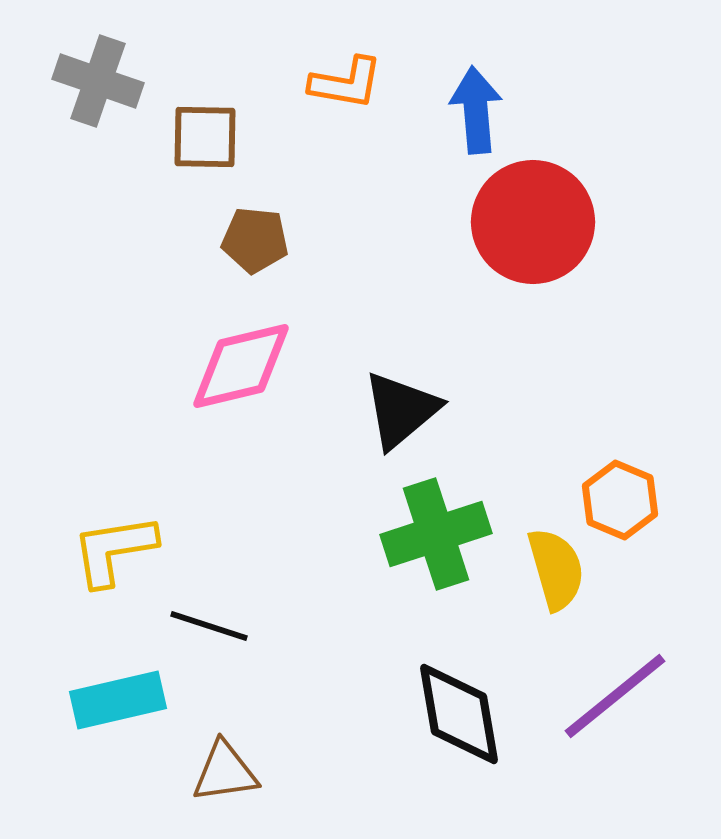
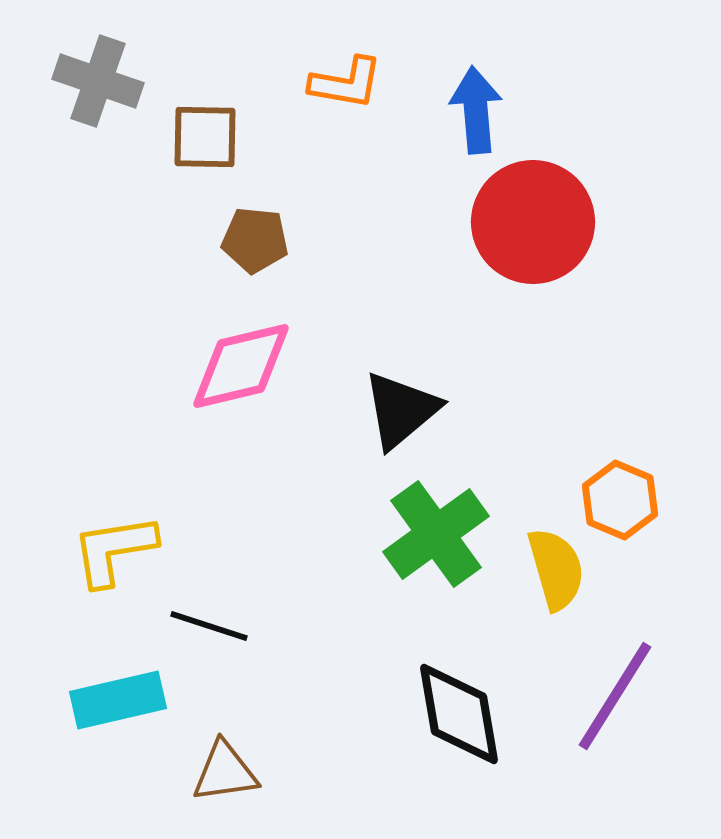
green cross: rotated 18 degrees counterclockwise
purple line: rotated 19 degrees counterclockwise
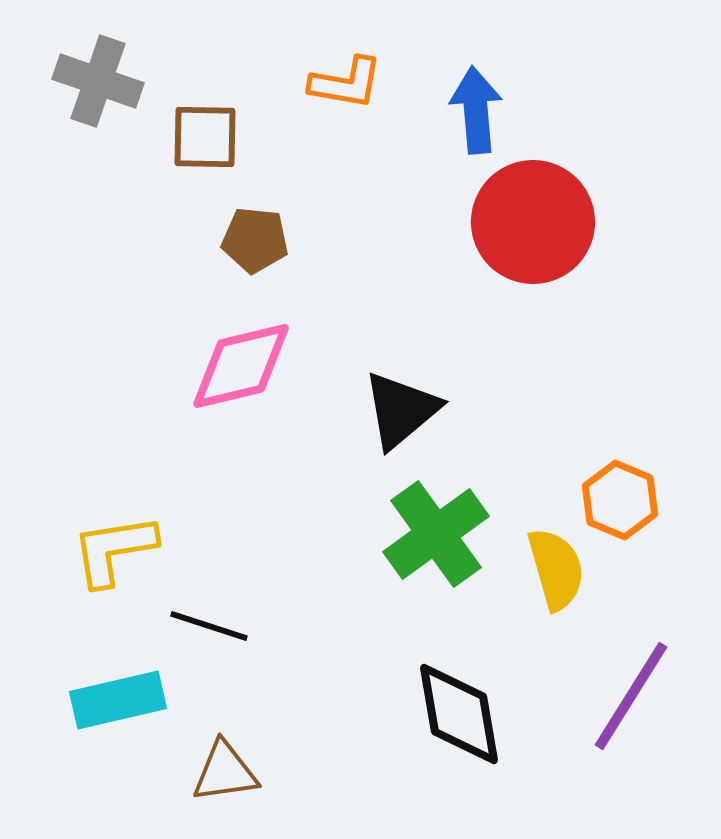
purple line: moved 16 px right
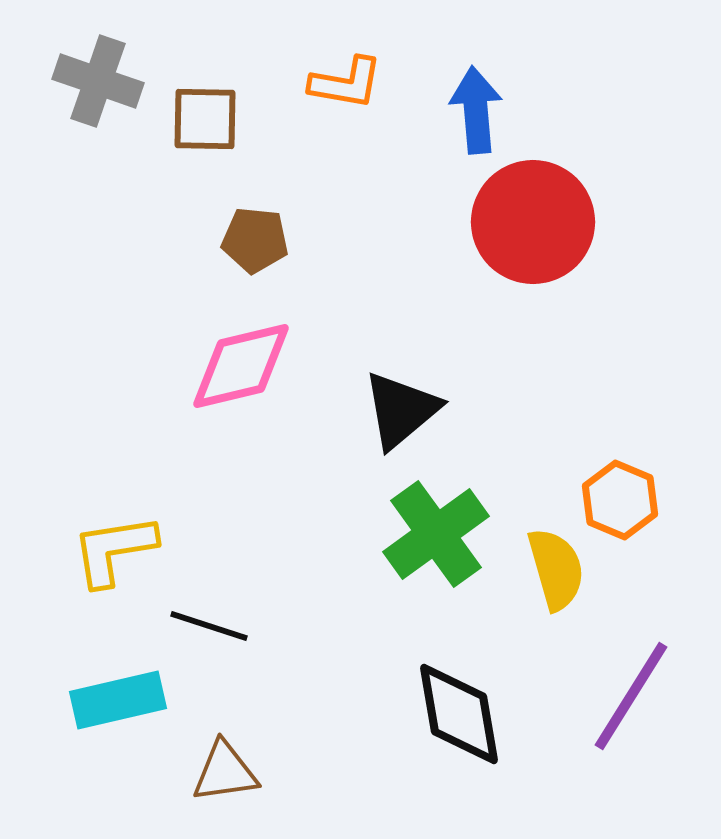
brown square: moved 18 px up
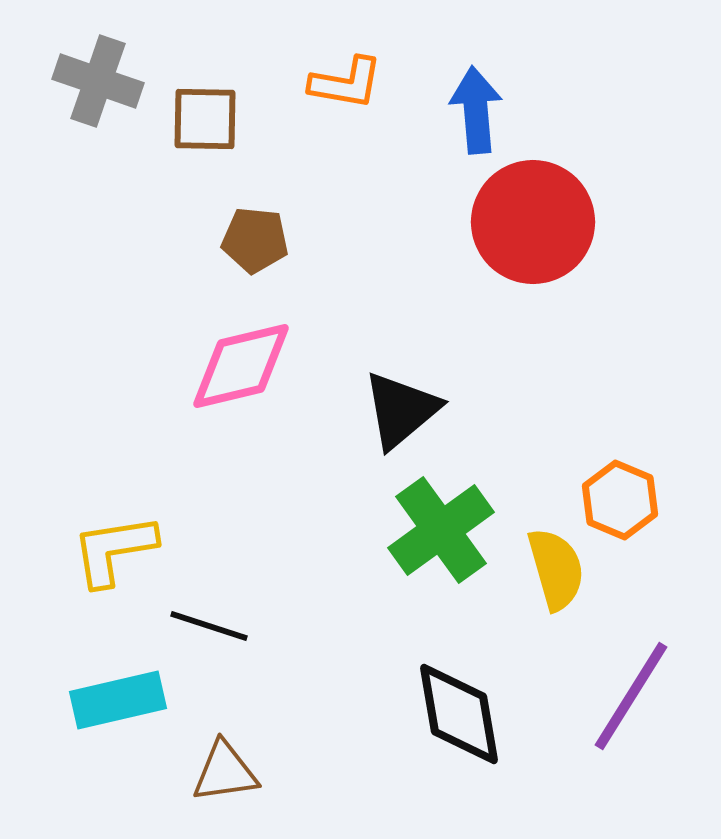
green cross: moved 5 px right, 4 px up
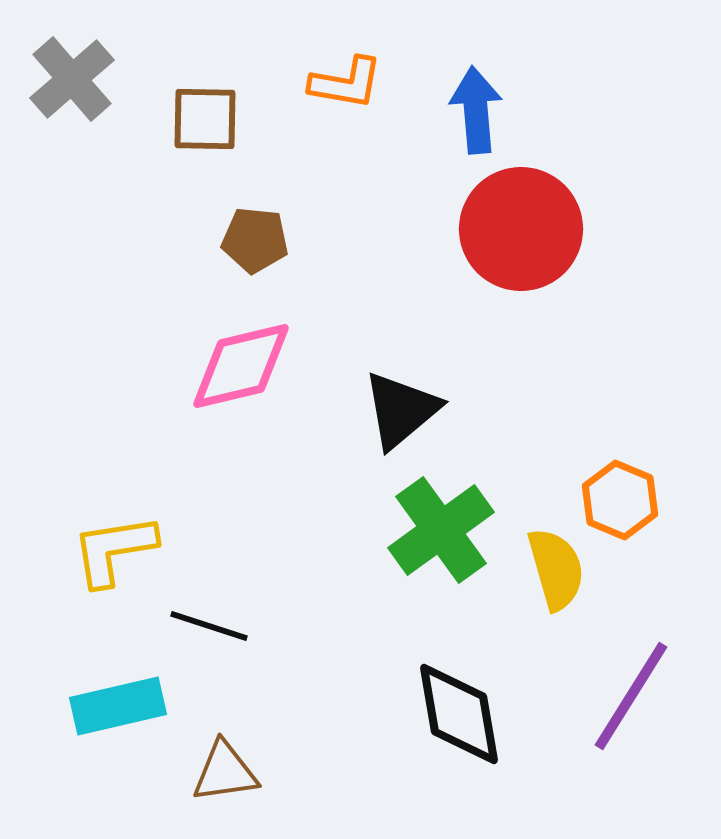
gray cross: moved 26 px left, 2 px up; rotated 30 degrees clockwise
red circle: moved 12 px left, 7 px down
cyan rectangle: moved 6 px down
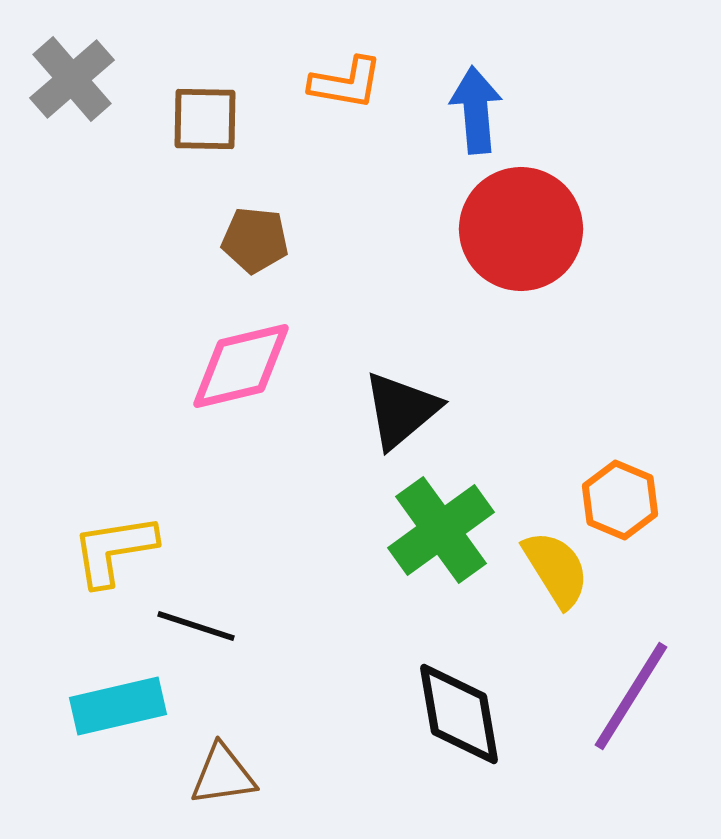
yellow semicircle: rotated 16 degrees counterclockwise
black line: moved 13 px left
brown triangle: moved 2 px left, 3 px down
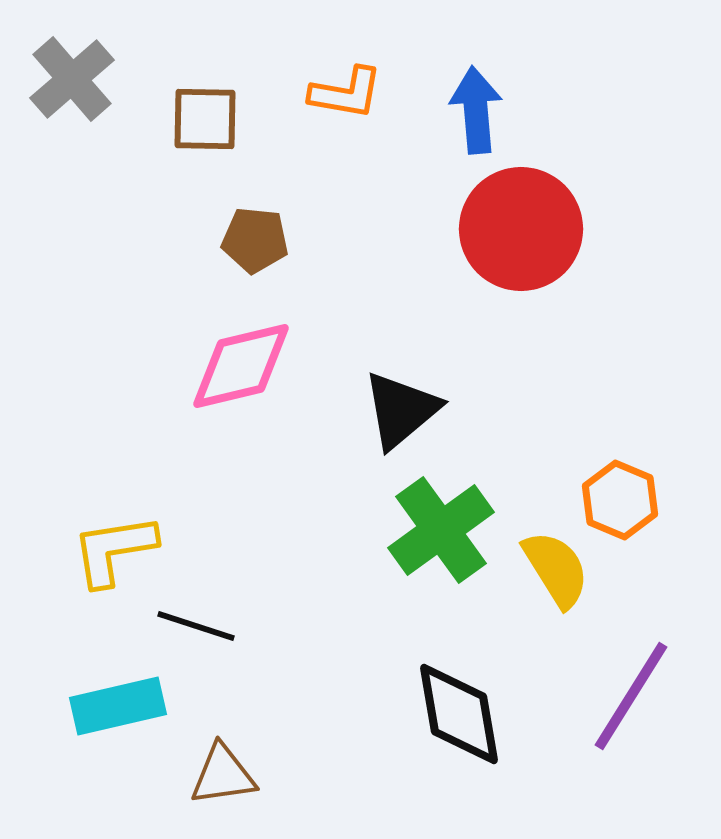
orange L-shape: moved 10 px down
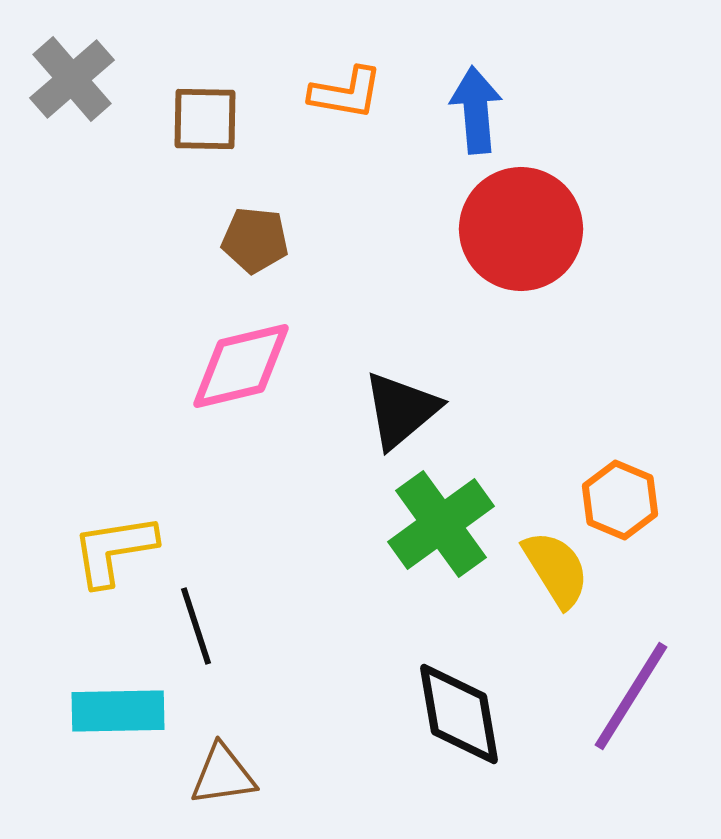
green cross: moved 6 px up
black line: rotated 54 degrees clockwise
cyan rectangle: moved 5 px down; rotated 12 degrees clockwise
